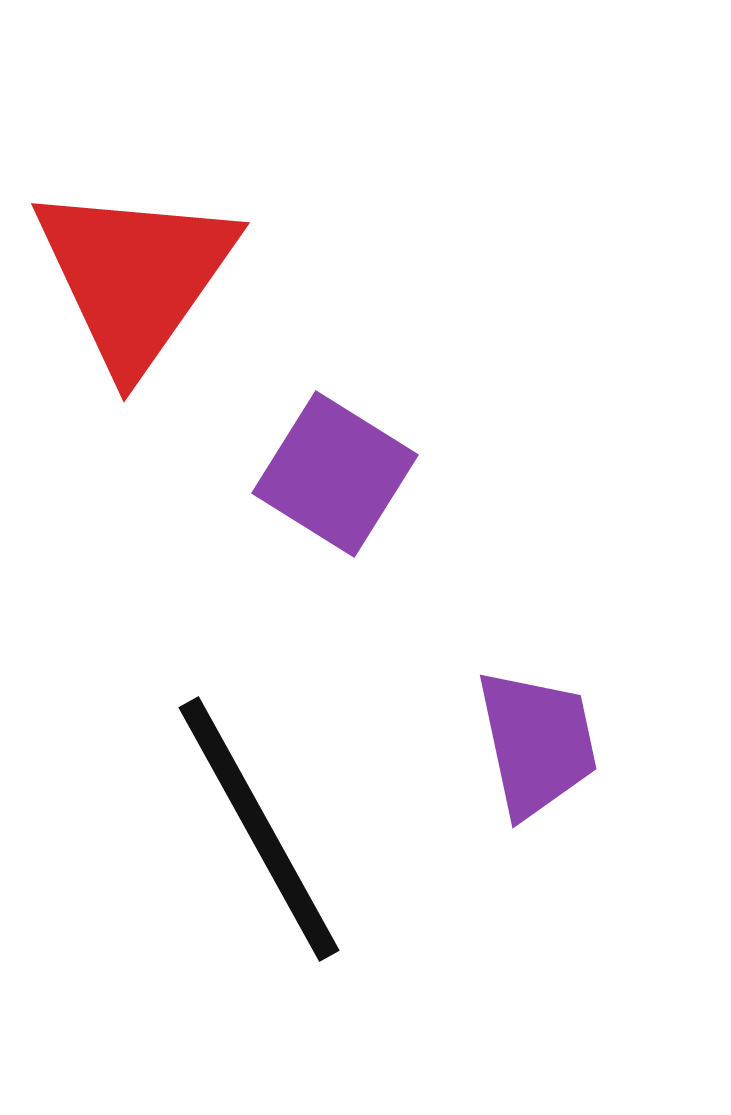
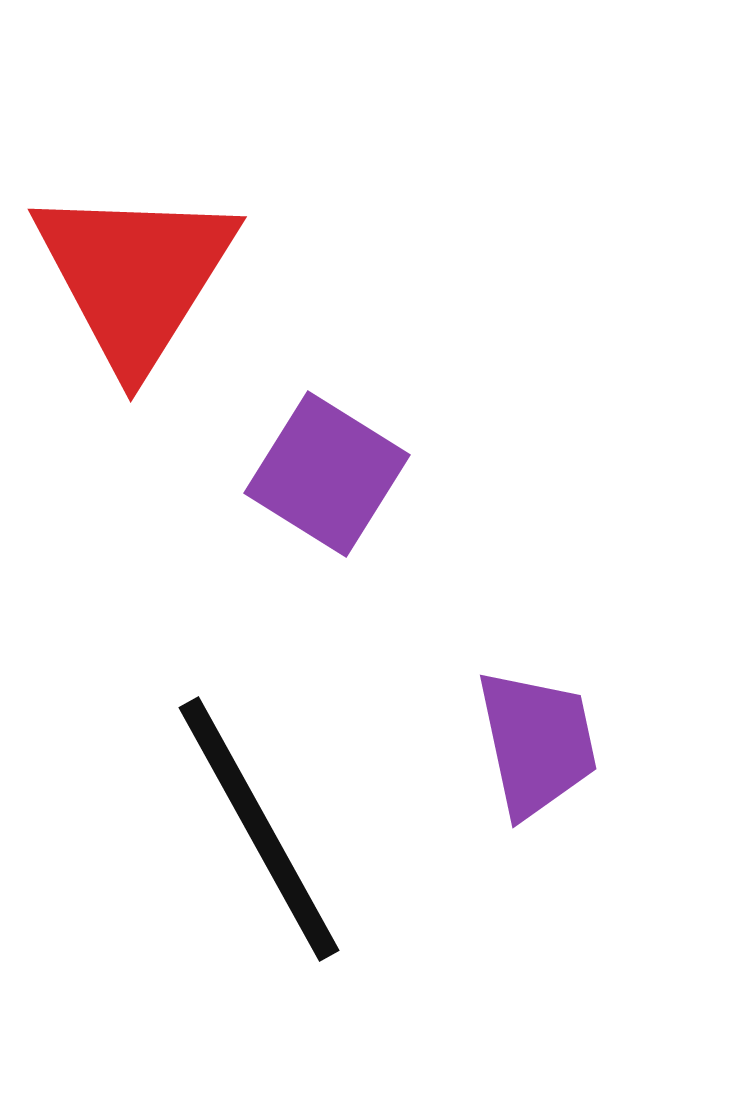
red triangle: rotated 3 degrees counterclockwise
purple square: moved 8 px left
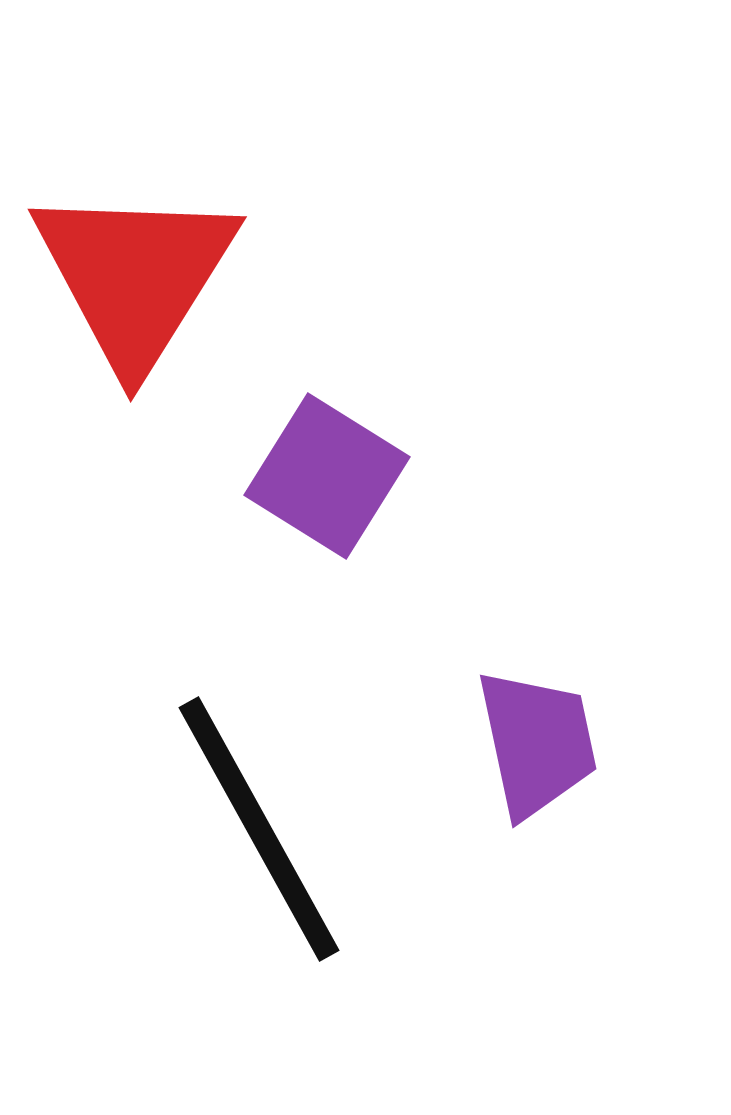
purple square: moved 2 px down
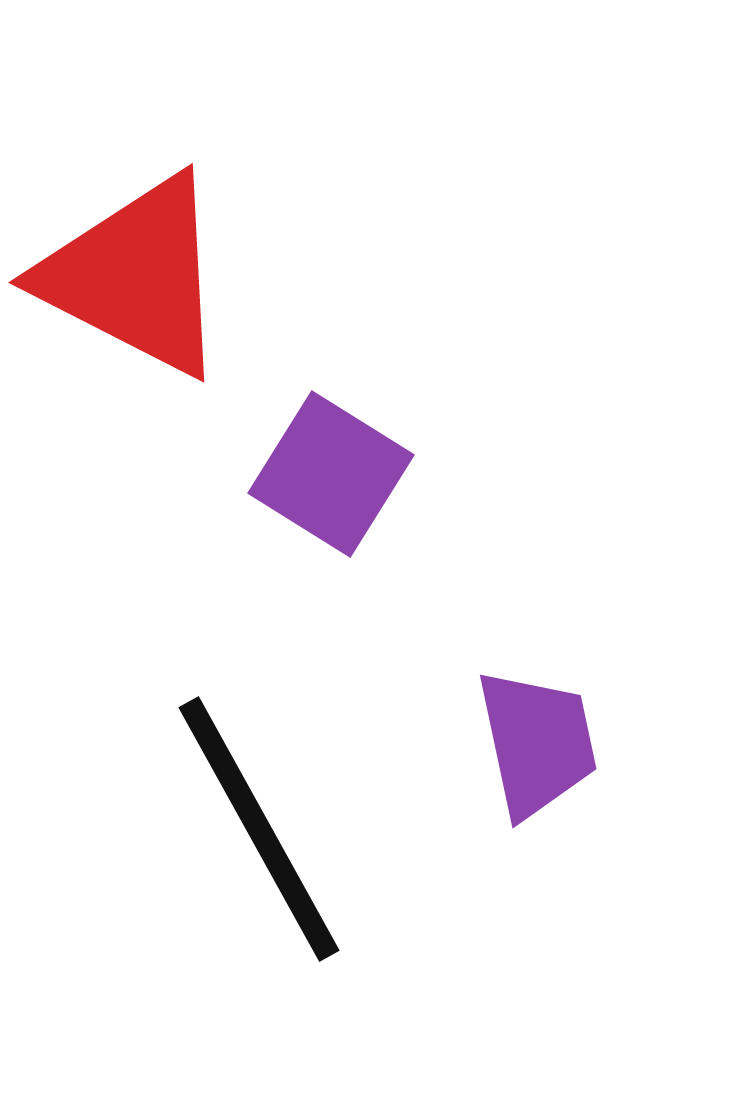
red triangle: rotated 35 degrees counterclockwise
purple square: moved 4 px right, 2 px up
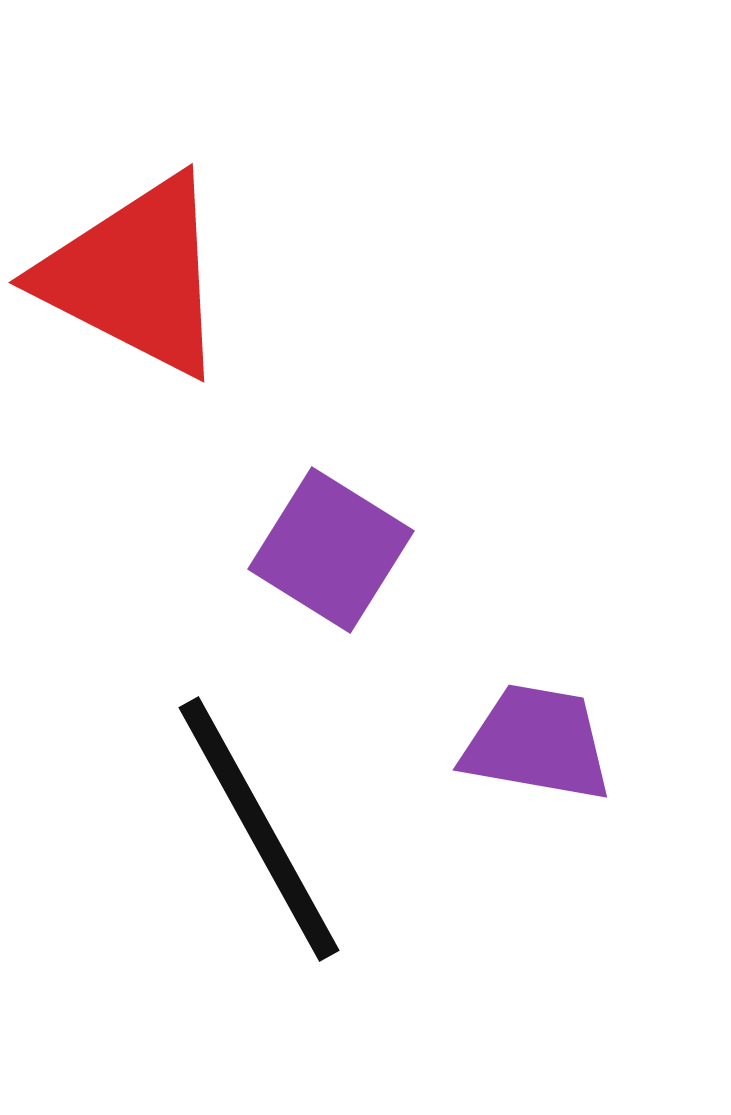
purple square: moved 76 px down
purple trapezoid: rotated 68 degrees counterclockwise
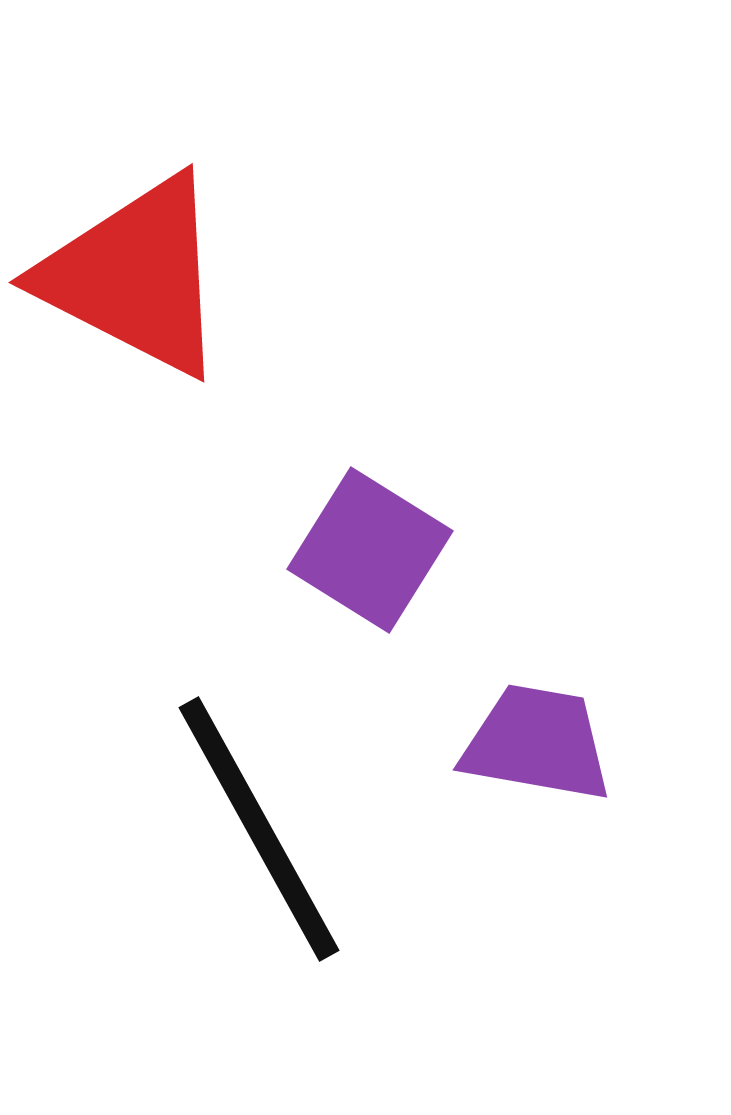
purple square: moved 39 px right
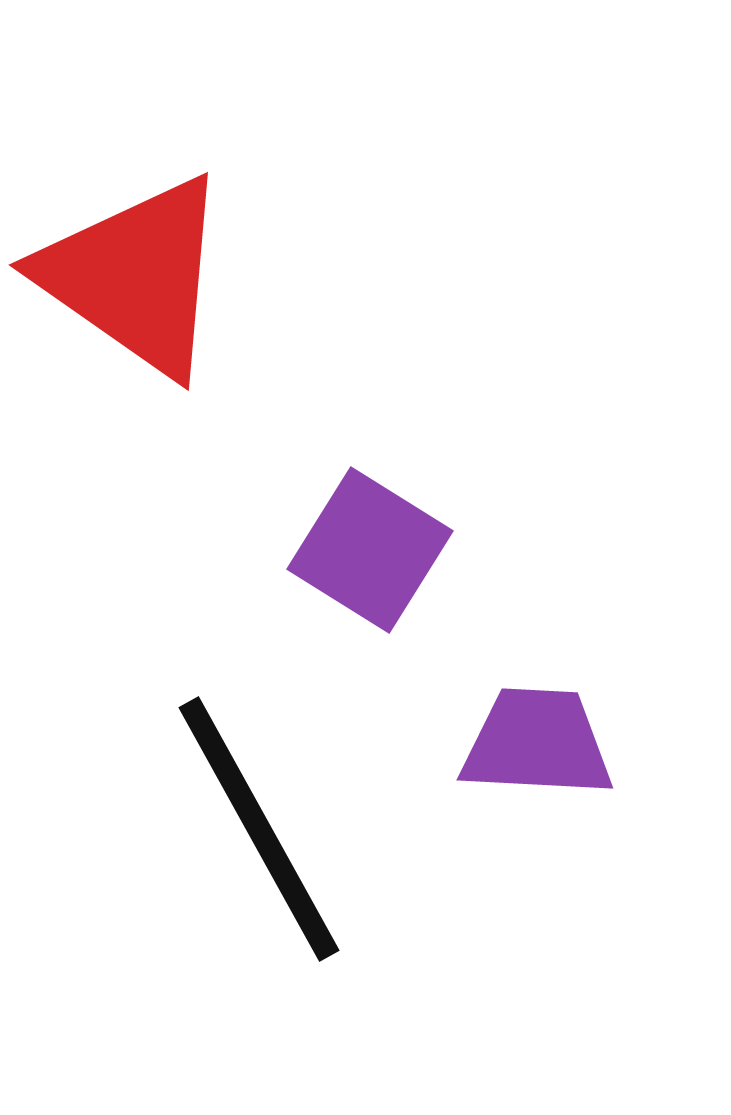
red triangle: rotated 8 degrees clockwise
purple trapezoid: rotated 7 degrees counterclockwise
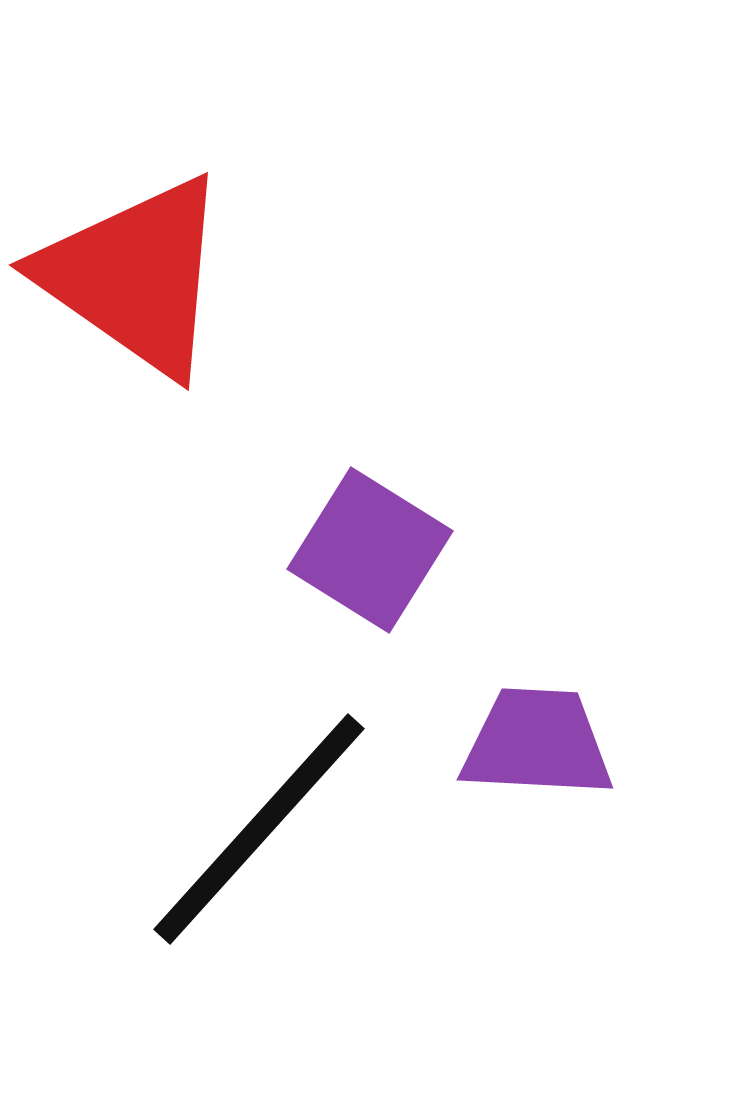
black line: rotated 71 degrees clockwise
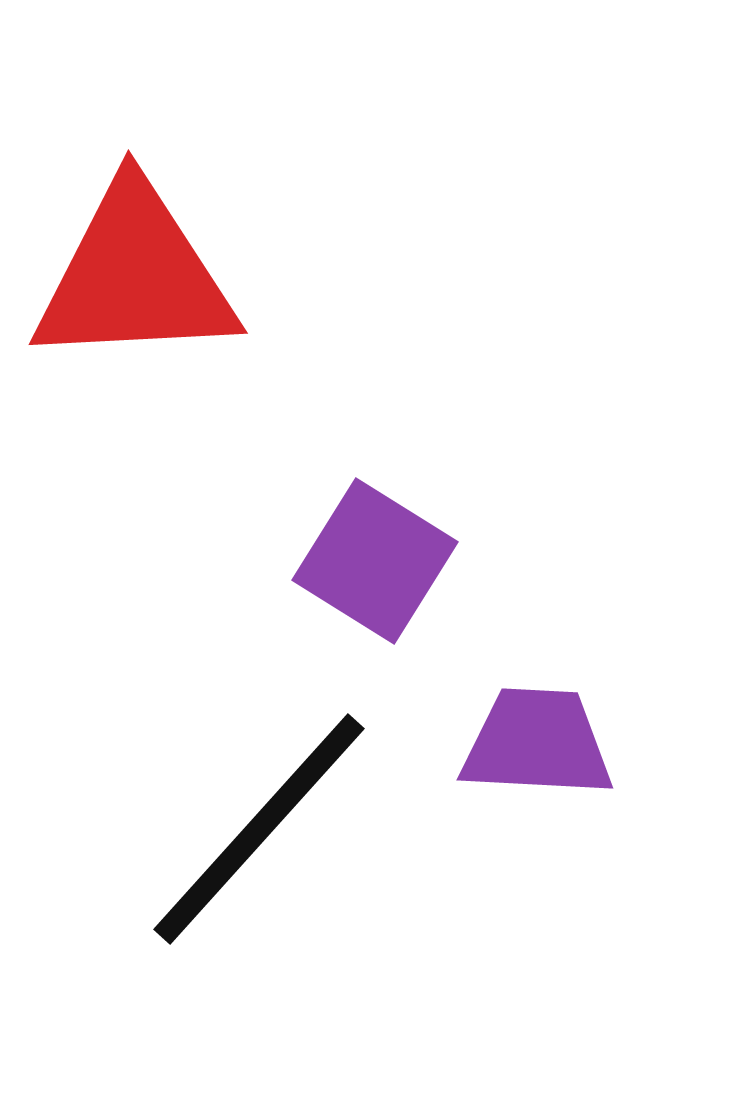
red triangle: rotated 38 degrees counterclockwise
purple square: moved 5 px right, 11 px down
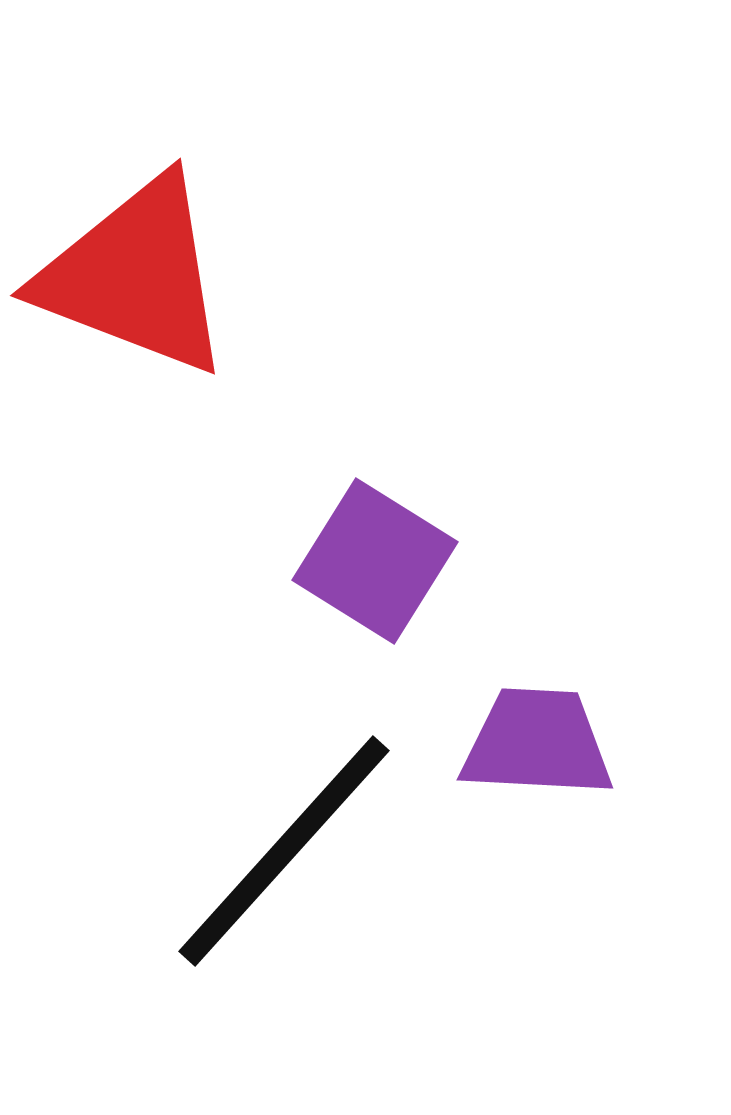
red triangle: rotated 24 degrees clockwise
black line: moved 25 px right, 22 px down
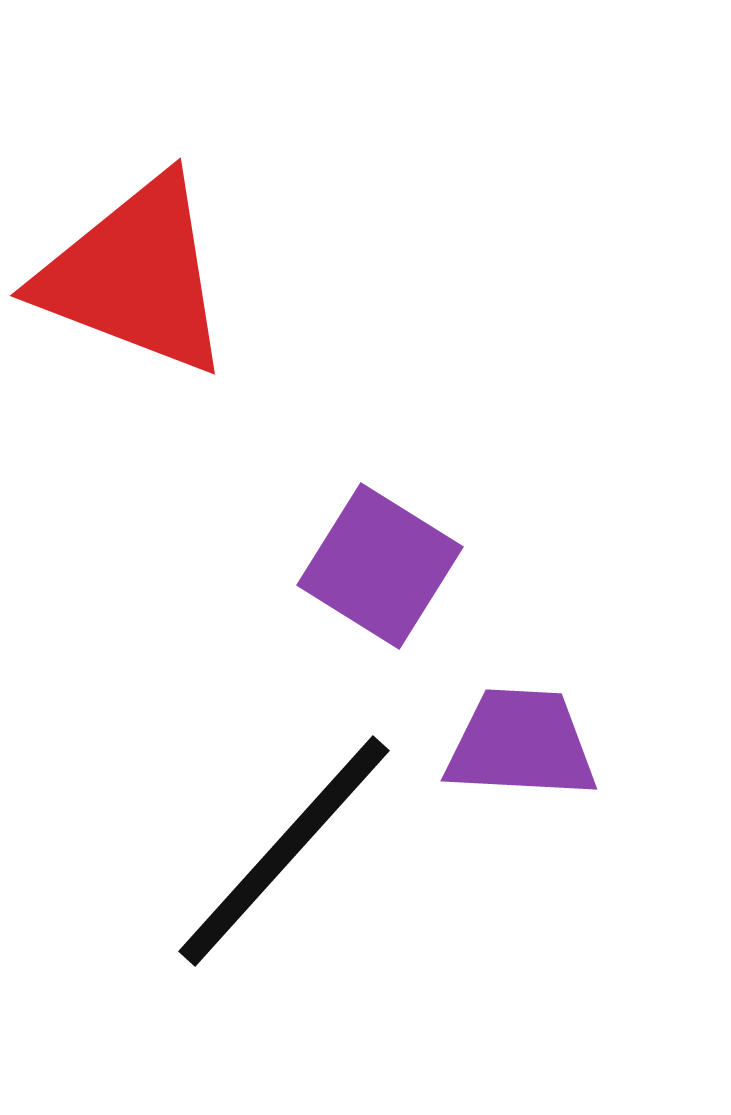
purple square: moved 5 px right, 5 px down
purple trapezoid: moved 16 px left, 1 px down
